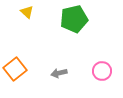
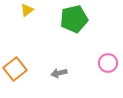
yellow triangle: moved 2 px up; rotated 40 degrees clockwise
pink circle: moved 6 px right, 8 px up
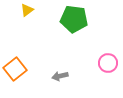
green pentagon: rotated 20 degrees clockwise
gray arrow: moved 1 px right, 3 px down
